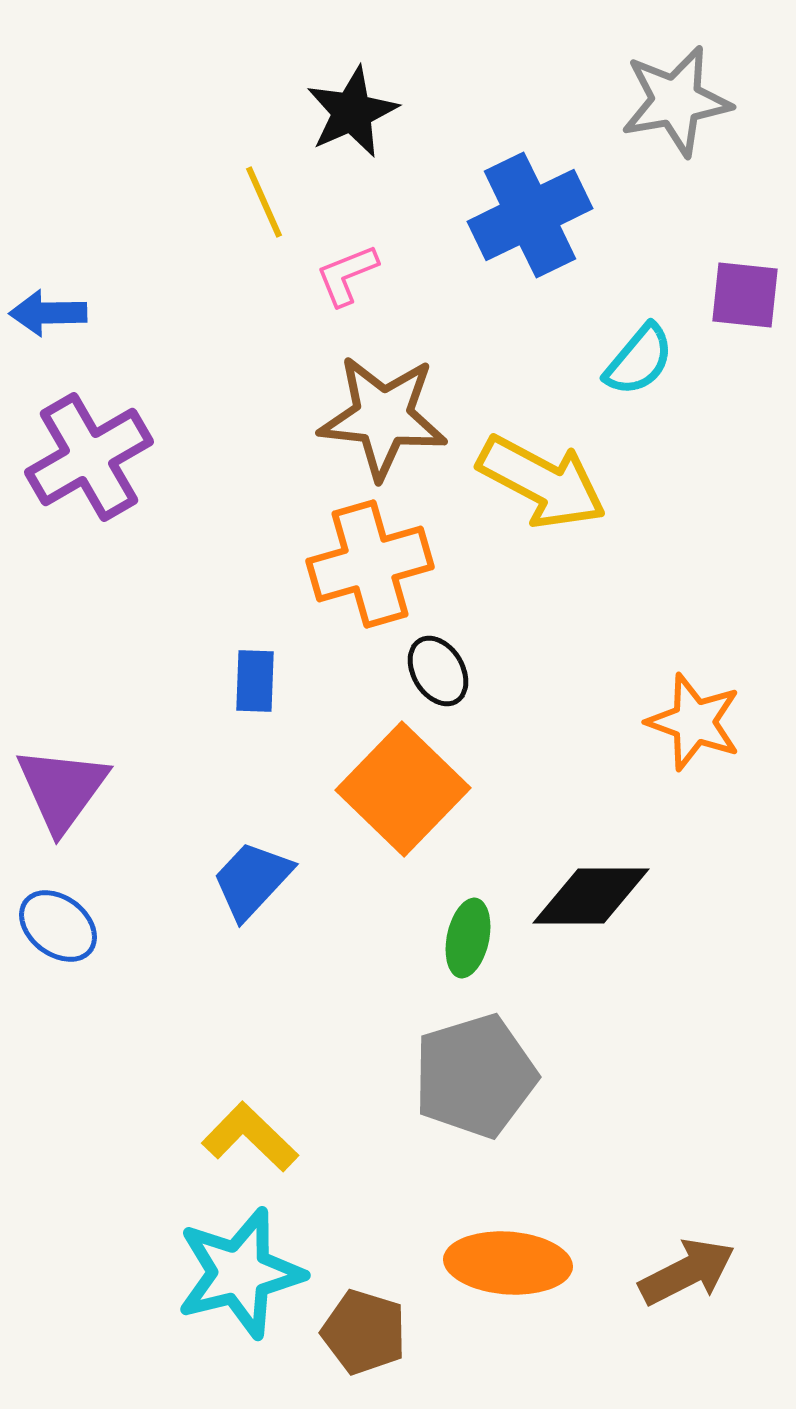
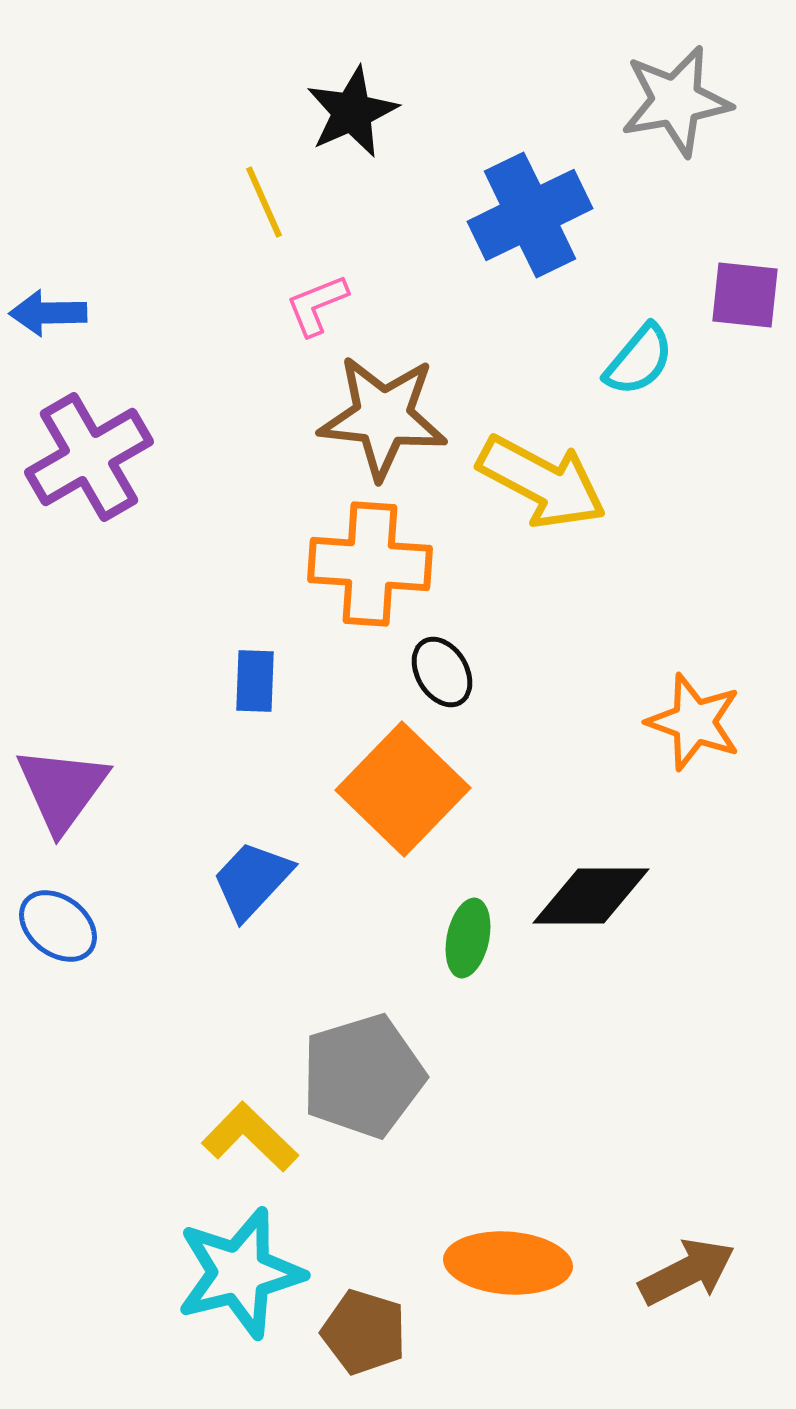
pink L-shape: moved 30 px left, 30 px down
orange cross: rotated 20 degrees clockwise
black ellipse: moved 4 px right, 1 px down
gray pentagon: moved 112 px left
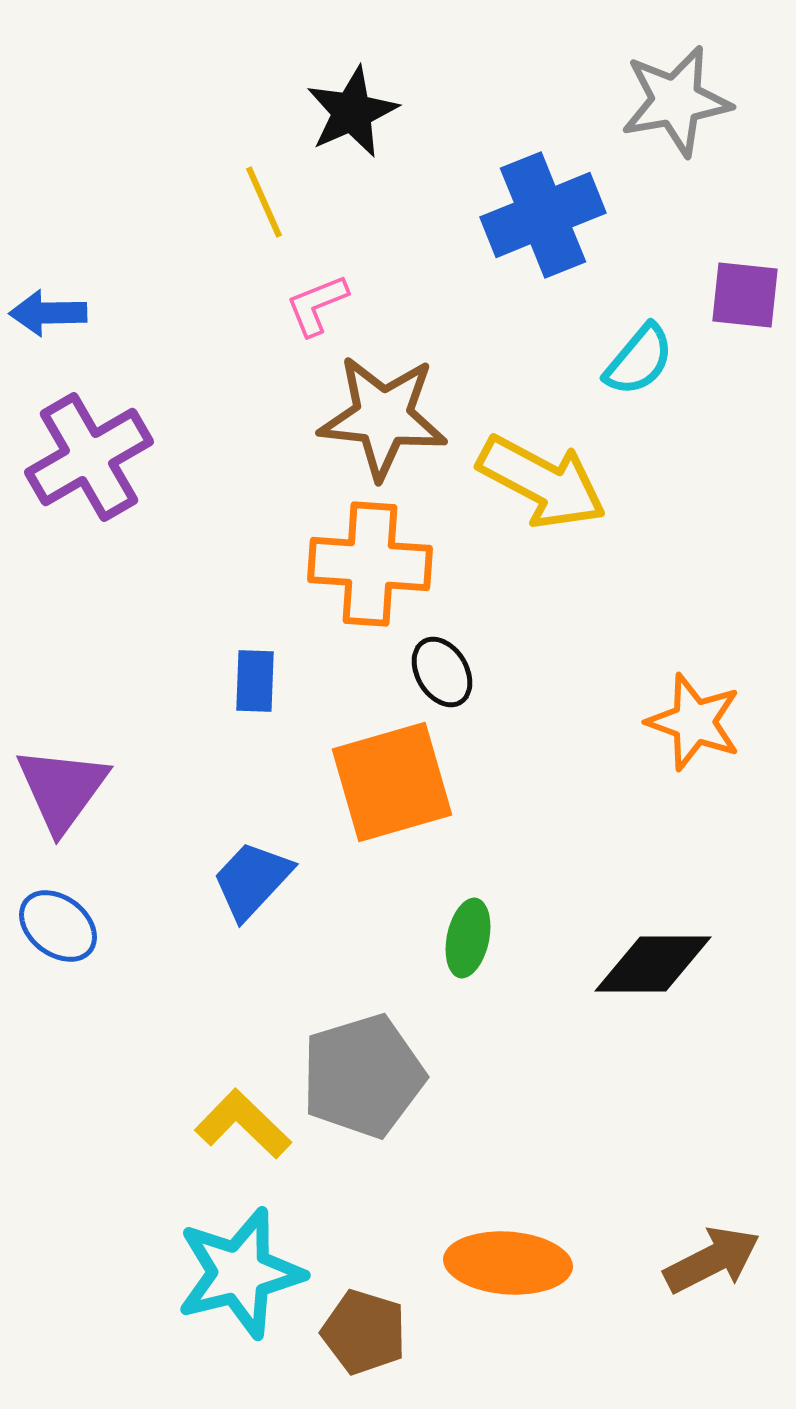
blue cross: moved 13 px right; rotated 4 degrees clockwise
orange square: moved 11 px left, 7 px up; rotated 30 degrees clockwise
black diamond: moved 62 px right, 68 px down
yellow L-shape: moved 7 px left, 13 px up
brown arrow: moved 25 px right, 12 px up
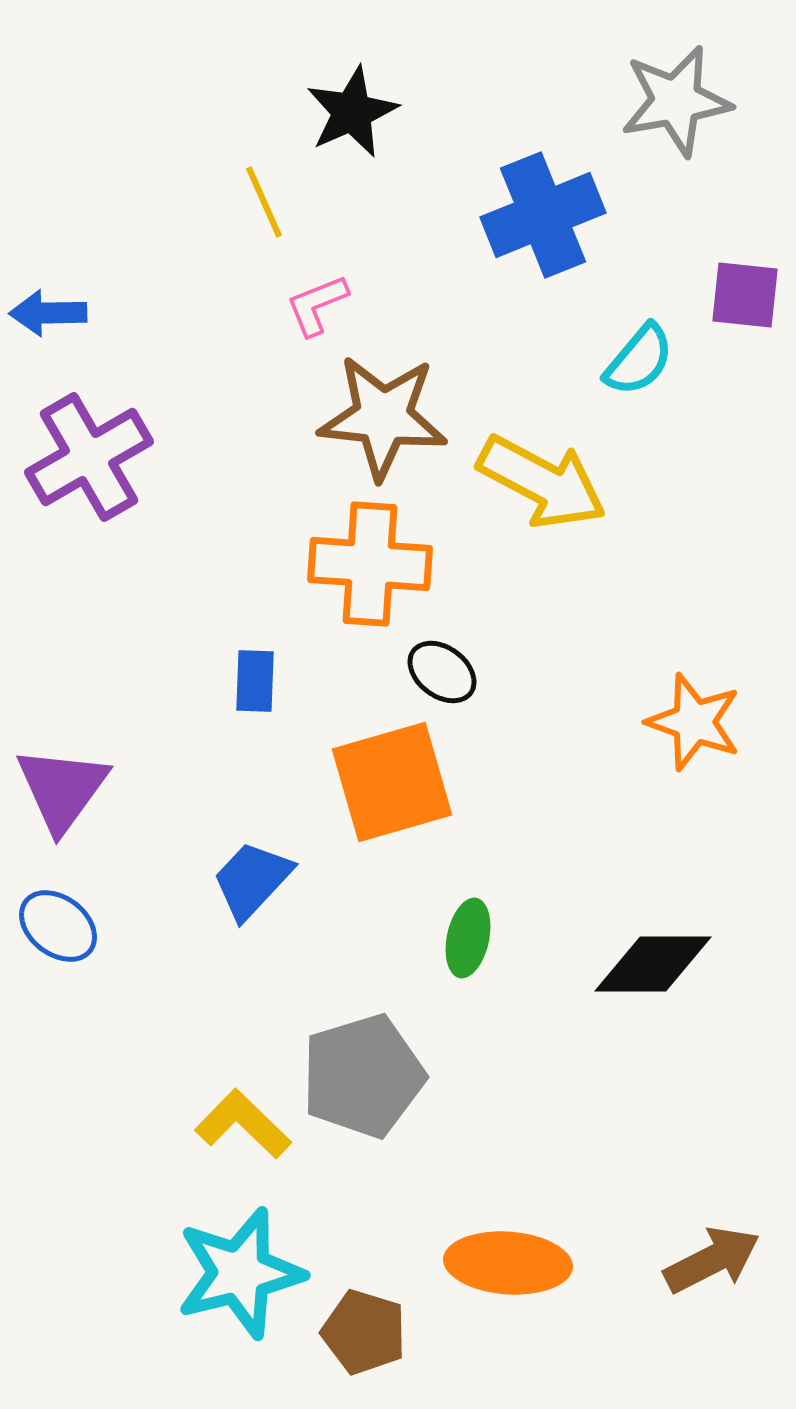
black ellipse: rotated 22 degrees counterclockwise
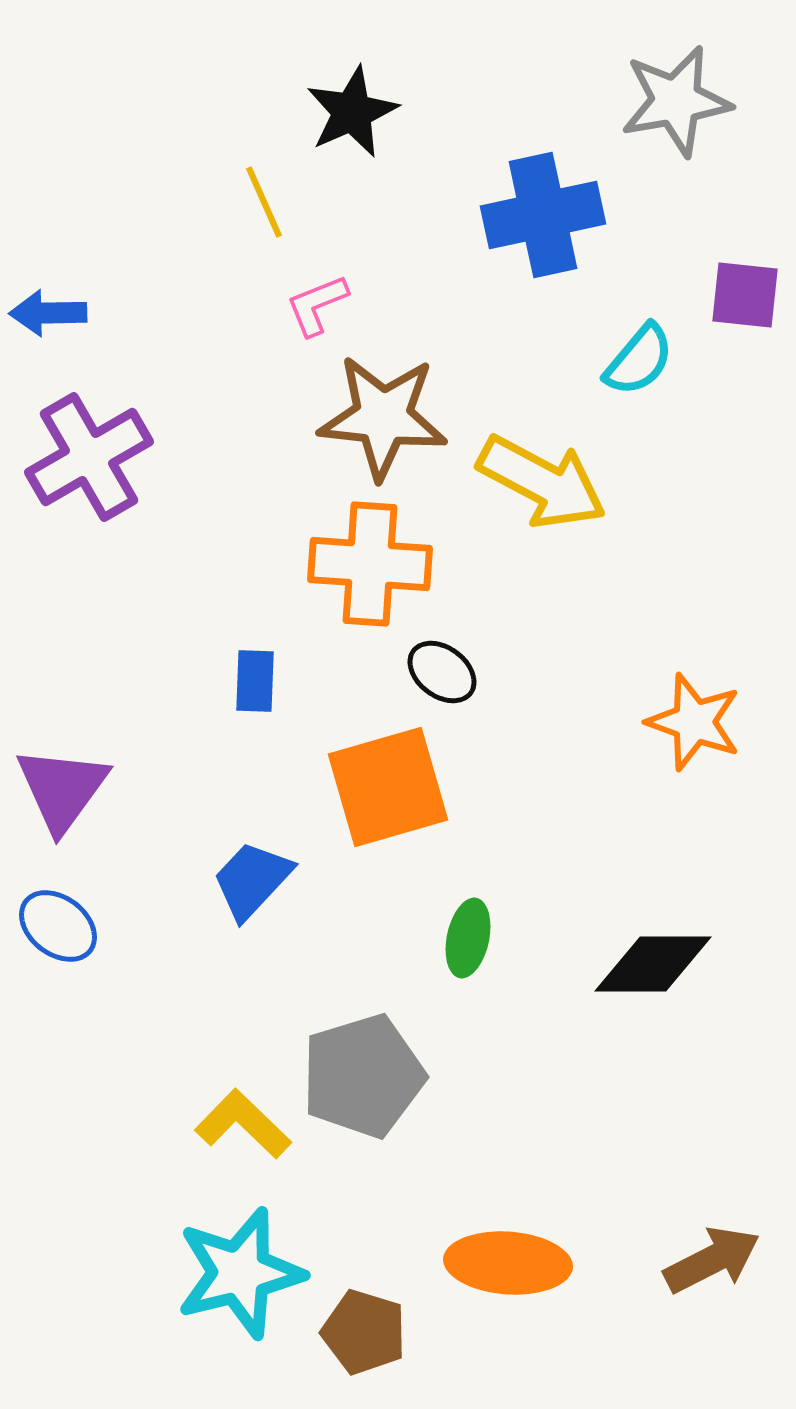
blue cross: rotated 10 degrees clockwise
orange square: moved 4 px left, 5 px down
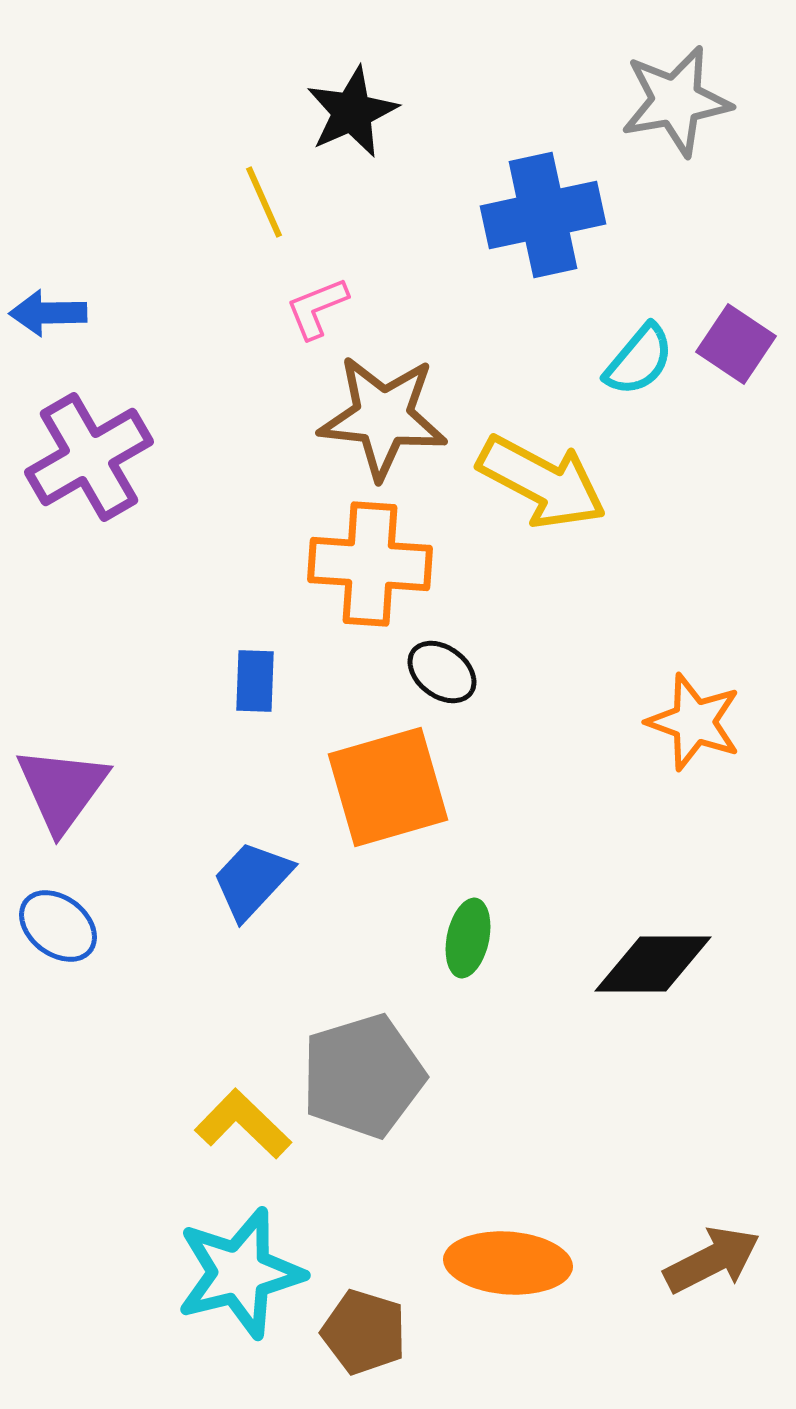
purple square: moved 9 px left, 49 px down; rotated 28 degrees clockwise
pink L-shape: moved 3 px down
